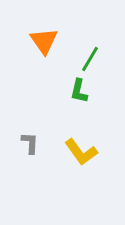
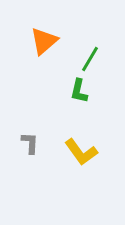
orange triangle: rotated 24 degrees clockwise
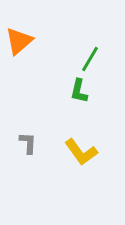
orange triangle: moved 25 px left
gray L-shape: moved 2 px left
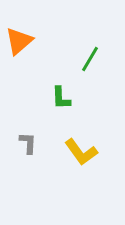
green L-shape: moved 18 px left, 7 px down; rotated 15 degrees counterclockwise
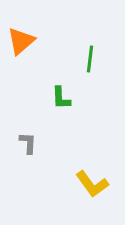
orange triangle: moved 2 px right
green line: rotated 24 degrees counterclockwise
yellow L-shape: moved 11 px right, 32 px down
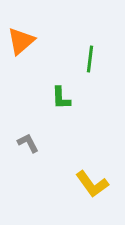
gray L-shape: rotated 30 degrees counterclockwise
